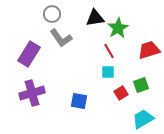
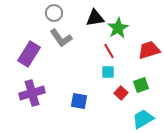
gray circle: moved 2 px right, 1 px up
red square: rotated 16 degrees counterclockwise
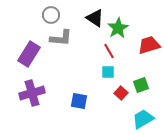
gray circle: moved 3 px left, 2 px down
black triangle: rotated 42 degrees clockwise
gray L-shape: rotated 50 degrees counterclockwise
red trapezoid: moved 5 px up
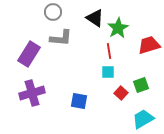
gray circle: moved 2 px right, 3 px up
red line: rotated 21 degrees clockwise
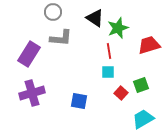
green star: rotated 10 degrees clockwise
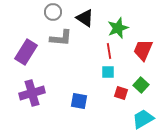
black triangle: moved 10 px left
red trapezoid: moved 6 px left, 5 px down; rotated 50 degrees counterclockwise
purple rectangle: moved 3 px left, 2 px up
green square: rotated 28 degrees counterclockwise
red square: rotated 24 degrees counterclockwise
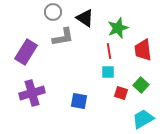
gray L-shape: moved 2 px right, 1 px up; rotated 15 degrees counterclockwise
red trapezoid: rotated 30 degrees counterclockwise
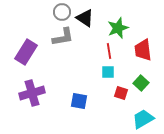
gray circle: moved 9 px right
green square: moved 2 px up
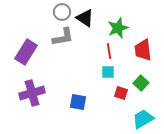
blue square: moved 1 px left, 1 px down
